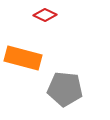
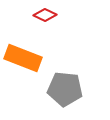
orange rectangle: rotated 6 degrees clockwise
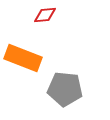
red diamond: rotated 30 degrees counterclockwise
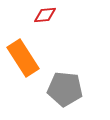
orange rectangle: rotated 36 degrees clockwise
